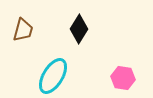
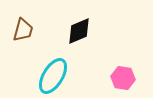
black diamond: moved 2 px down; rotated 36 degrees clockwise
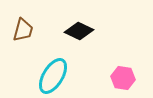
black diamond: rotated 48 degrees clockwise
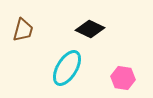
black diamond: moved 11 px right, 2 px up
cyan ellipse: moved 14 px right, 8 px up
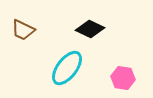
brown trapezoid: rotated 100 degrees clockwise
cyan ellipse: rotated 6 degrees clockwise
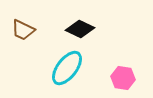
black diamond: moved 10 px left
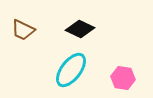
cyan ellipse: moved 4 px right, 2 px down
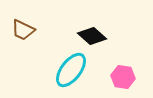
black diamond: moved 12 px right, 7 px down; rotated 16 degrees clockwise
pink hexagon: moved 1 px up
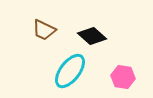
brown trapezoid: moved 21 px right
cyan ellipse: moved 1 px left, 1 px down
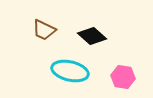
cyan ellipse: rotated 66 degrees clockwise
